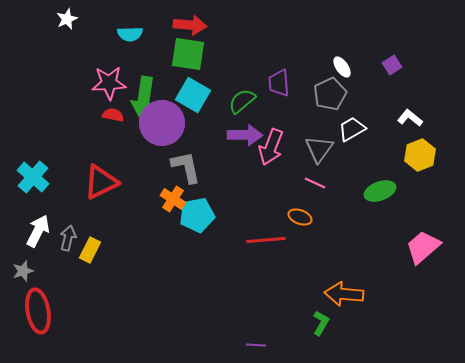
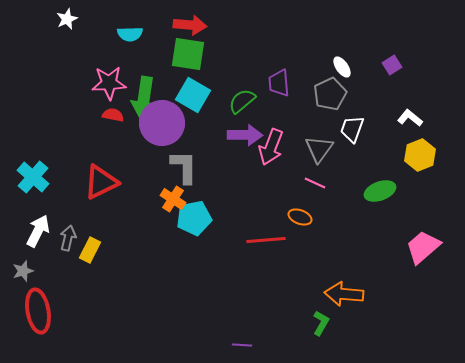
white trapezoid: rotated 40 degrees counterclockwise
gray L-shape: moved 2 px left; rotated 12 degrees clockwise
cyan pentagon: moved 3 px left, 3 px down
purple line: moved 14 px left
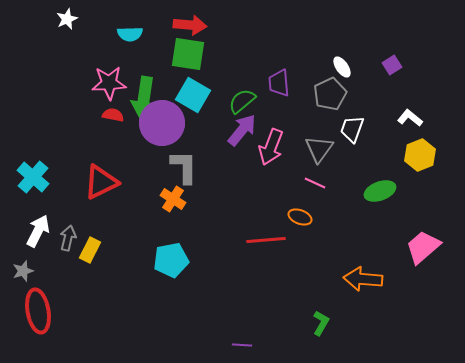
purple arrow: moved 3 px left, 5 px up; rotated 52 degrees counterclockwise
cyan pentagon: moved 23 px left, 42 px down
orange arrow: moved 19 px right, 15 px up
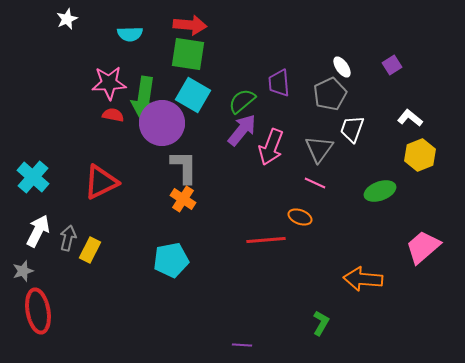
orange cross: moved 10 px right
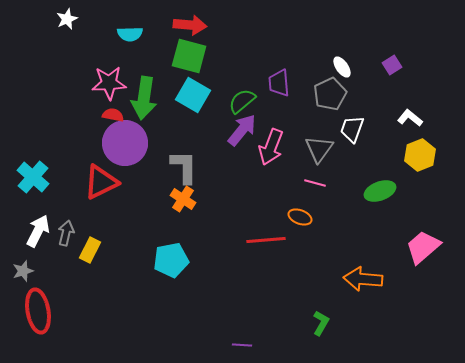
green square: moved 1 px right, 2 px down; rotated 6 degrees clockwise
purple circle: moved 37 px left, 20 px down
pink line: rotated 10 degrees counterclockwise
gray arrow: moved 2 px left, 5 px up
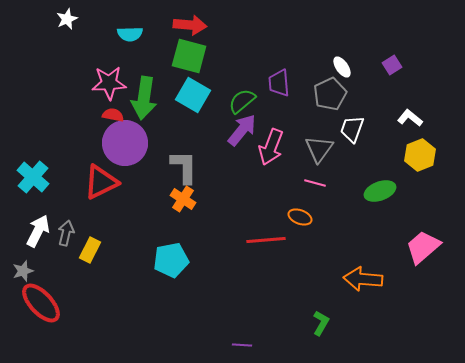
red ellipse: moved 3 px right, 8 px up; rotated 33 degrees counterclockwise
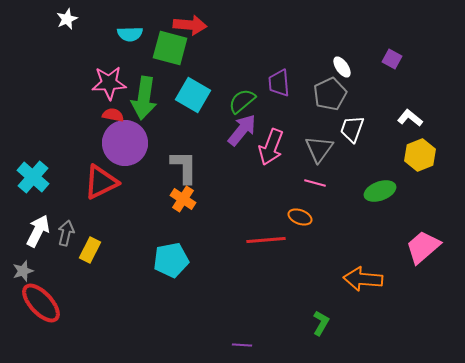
green square: moved 19 px left, 8 px up
purple square: moved 6 px up; rotated 30 degrees counterclockwise
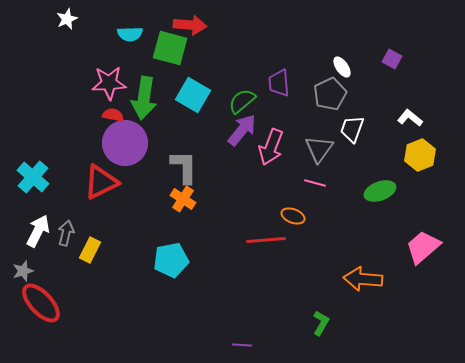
orange ellipse: moved 7 px left, 1 px up
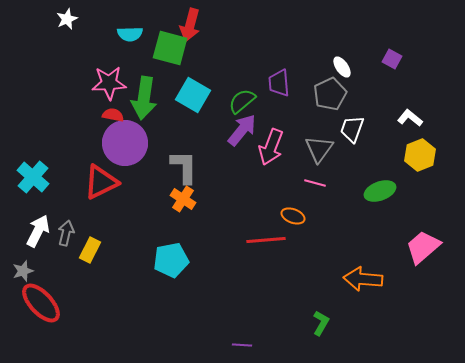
red arrow: rotated 100 degrees clockwise
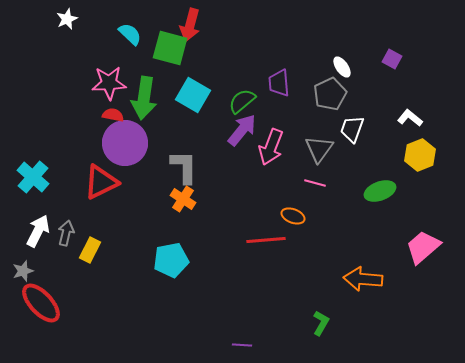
cyan semicircle: rotated 135 degrees counterclockwise
